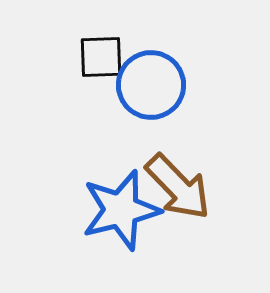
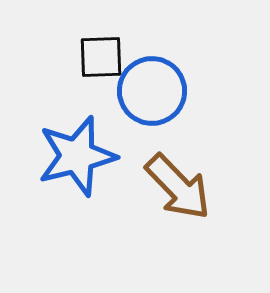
blue circle: moved 1 px right, 6 px down
blue star: moved 44 px left, 54 px up
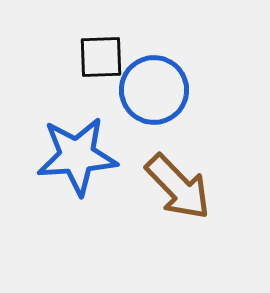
blue circle: moved 2 px right, 1 px up
blue star: rotated 10 degrees clockwise
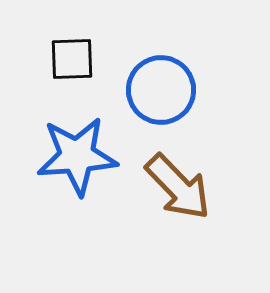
black square: moved 29 px left, 2 px down
blue circle: moved 7 px right
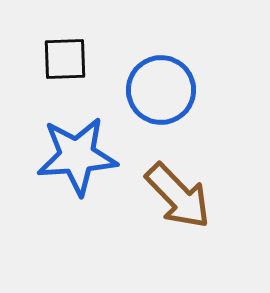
black square: moved 7 px left
brown arrow: moved 9 px down
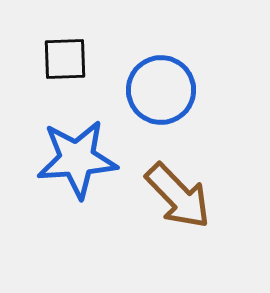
blue star: moved 3 px down
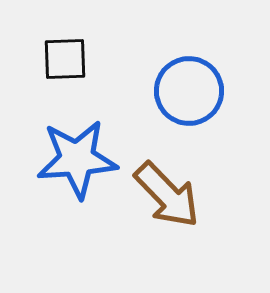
blue circle: moved 28 px right, 1 px down
brown arrow: moved 11 px left, 1 px up
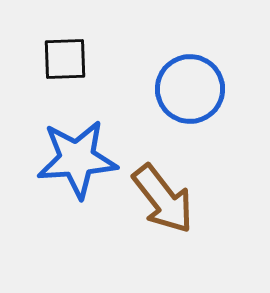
blue circle: moved 1 px right, 2 px up
brown arrow: moved 4 px left, 4 px down; rotated 6 degrees clockwise
